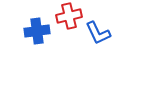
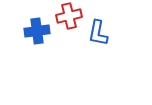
blue L-shape: rotated 36 degrees clockwise
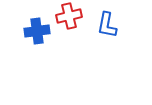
blue L-shape: moved 9 px right, 8 px up
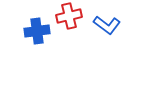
blue L-shape: rotated 64 degrees counterclockwise
